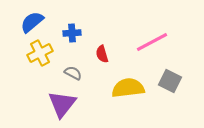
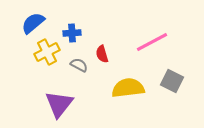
blue semicircle: moved 1 px right, 1 px down
yellow cross: moved 7 px right, 1 px up
gray semicircle: moved 6 px right, 8 px up
gray square: moved 2 px right
purple triangle: moved 3 px left
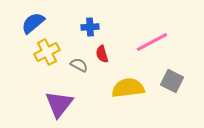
blue cross: moved 18 px right, 6 px up
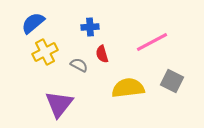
yellow cross: moved 2 px left
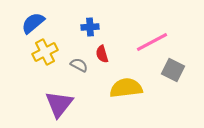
gray square: moved 1 px right, 11 px up
yellow semicircle: moved 2 px left
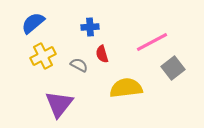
yellow cross: moved 2 px left, 4 px down
gray square: moved 2 px up; rotated 25 degrees clockwise
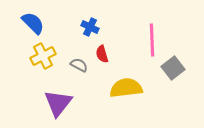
blue semicircle: rotated 85 degrees clockwise
blue cross: rotated 30 degrees clockwise
pink line: moved 2 px up; rotated 64 degrees counterclockwise
purple triangle: moved 1 px left, 1 px up
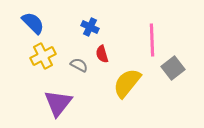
yellow semicircle: moved 1 px right, 5 px up; rotated 44 degrees counterclockwise
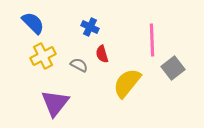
purple triangle: moved 3 px left
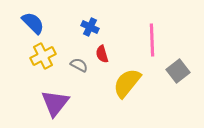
gray square: moved 5 px right, 3 px down
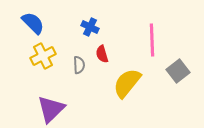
gray semicircle: rotated 60 degrees clockwise
purple triangle: moved 4 px left, 6 px down; rotated 8 degrees clockwise
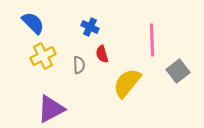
purple triangle: rotated 16 degrees clockwise
